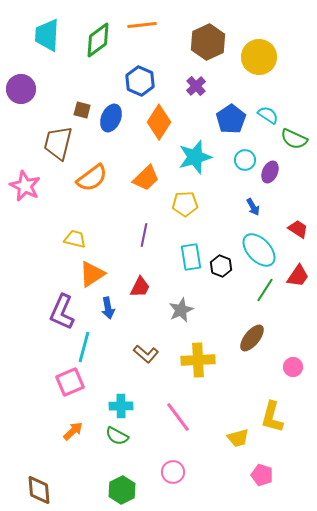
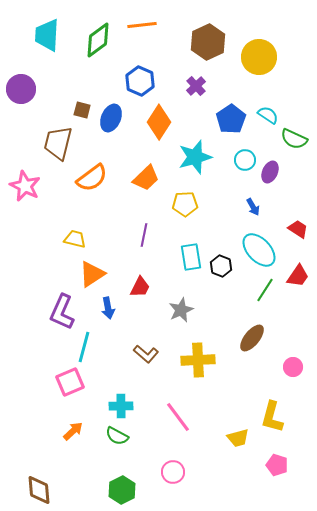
pink pentagon at (262, 475): moved 15 px right, 10 px up
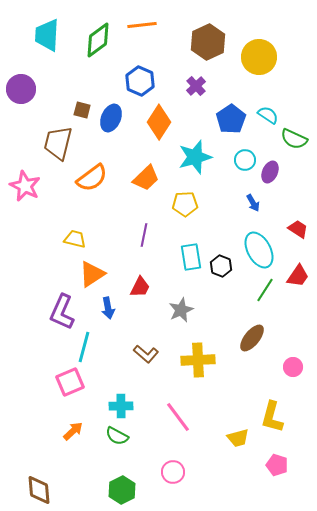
blue arrow at (253, 207): moved 4 px up
cyan ellipse at (259, 250): rotated 15 degrees clockwise
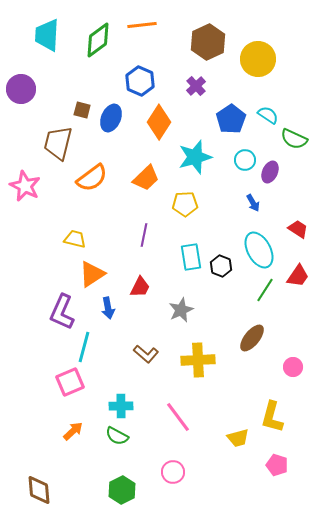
yellow circle at (259, 57): moved 1 px left, 2 px down
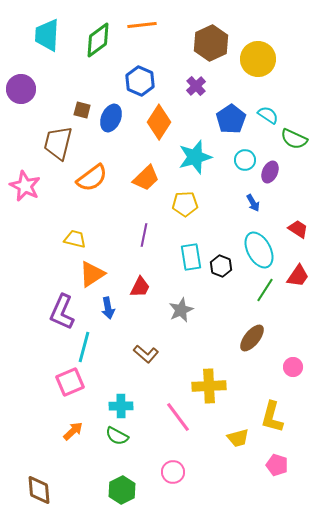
brown hexagon at (208, 42): moved 3 px right, 1 px down
yellow cross at (198, 360): moved 11 px right, 26 px down
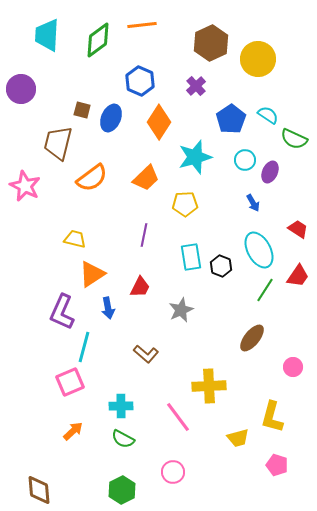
green semicircle at (117, 436): moved 6 px right, 3 px down
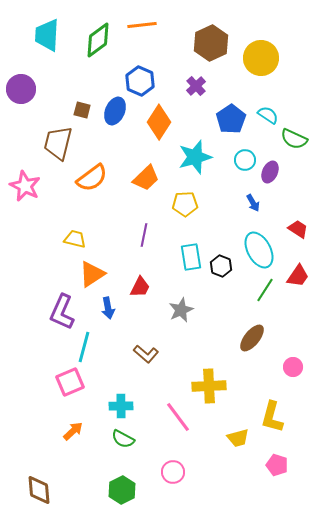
yellow circle at (258, 59): moved 3 px right, 1 px up
blue ellipse at (111, 118): moved 4 px right, 7 px up
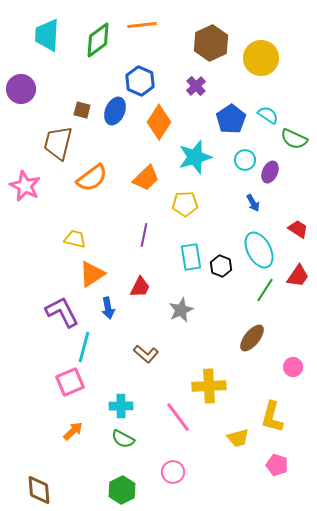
purple L-shape at (62, 312): rotated 129 degrees clockwise
